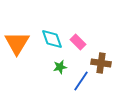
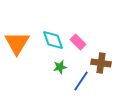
cyan diamond: moved 1 px right, 1 px down
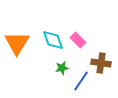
pink rectangle: moved 2 px up
green star: moved 2 px right, 1 px down
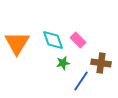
green star: moved 1 px right, 5 px up
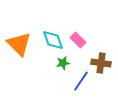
orange triangle: moved 2 px right, 1 px down; rotated 16 degrees counterclockwise
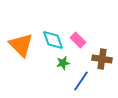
orange triangle: moved 2 px right, 1 px down
brown cross: moved 1 px right, 4 px up
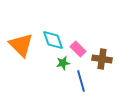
pink rectangle: moved 9 px down
blue line: rotated 50 degrees counterclockwise
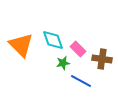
blue line: rotated 45 degrees counterclockwise
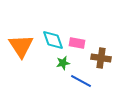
orange triangle: moved 1 px down; rotated 12 degrees clockwise
pink rectangle: moved 1 px left, 6 px up; rotated 35 degrees counterclockwise
brown cross: moved 1 px left, 1 px up
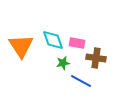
brown cross: moved 5 px left
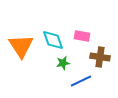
pink rectangle: moved 5 px right, 7 px up
brown cross: moved 4 px right, 1 px up
blue line: rotated 55 degrees counterclockwise
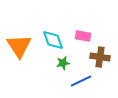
pink rectangle: moved 1 px right
orange triangle: moved 2 px left
